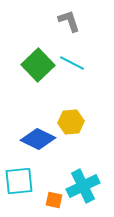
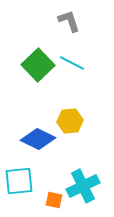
yellow hexagon: moved 1 px left, 1 px up
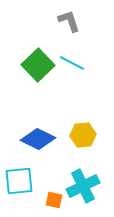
yellow hexagon: moved 13 px right, 14 px down
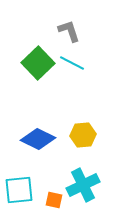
gray L-shape: moved 10 px down
green square: moved 2 px up
cyan square: moved 9 px down
cyan cross: moved 1 px up
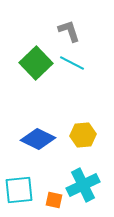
green square: moved 2 px left
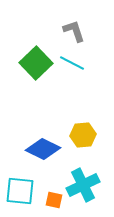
gray L-shape: moved 5 px right
blue diamond: moved 5 px right, 10 px down
cyan square: moved 1 px right, 1 px down; rotated 12 degrees clockwise
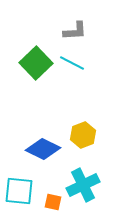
gray L-shape: moved 1 px right; rotated 105 degrees clockwise
yellow hexagon: rotated 15 degrees counterclockwise
cyan square: moved 1 px left
orange square: moved 1 px left, 2 px down
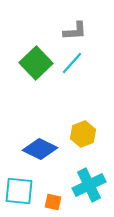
cyan line: rotated 75 degrees counterclockwise
yellow hexagon: moved 1 px up
blue diamond: moved 3 px left
cyan cross: moved 6 px right
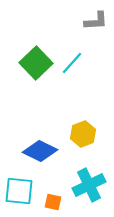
gray L-shape: moved 21 px right, 10 px up
blue diamond: moved 2 px down
